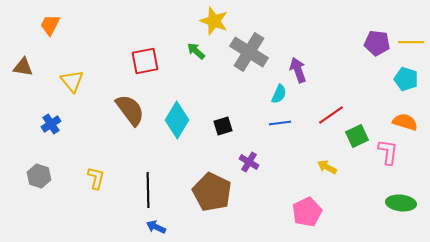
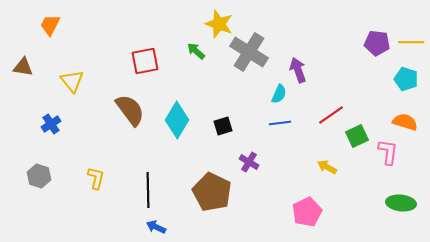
yellow star: moved 5 px right, 3 px down
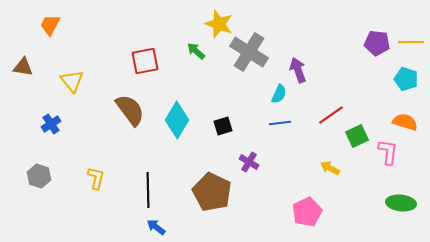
yellow arrow: moved 3 px right, 1 px down
blue arrow: rotated 12 degrees clockwise
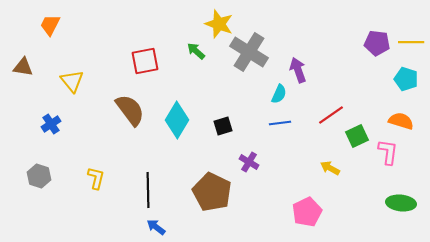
orange semicircle: moved 4 px left, 1 px up
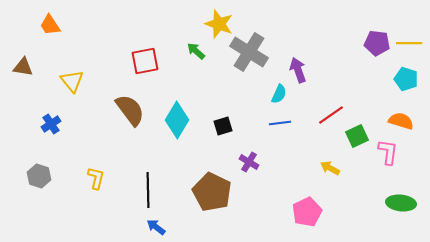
orange trapezoid: rotated 60 degrees counterclockwise
yellow line: moved 2 px left, 1 px down
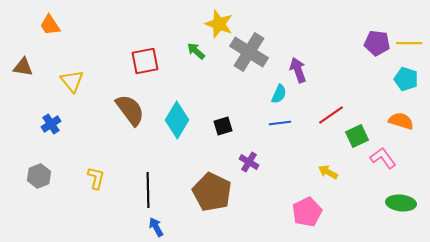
pink L-shape: moved 5 px left, 6 px down; rotated 44 degrees counterclockwise
yellow arrow: moved 2 px left, 4 px down
gray hexagon: rotated 20 degrees clockwise
blue arrow: rotated 24 degrees clockwise
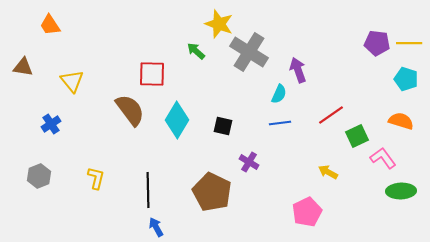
red square: moved 7 px right, 13 px down; rotated 12 degrees clockwise
black square: rotated 30 degrees clockwise
green ellipse: moved 12 px up; rotated 8 degrees counterclockwise
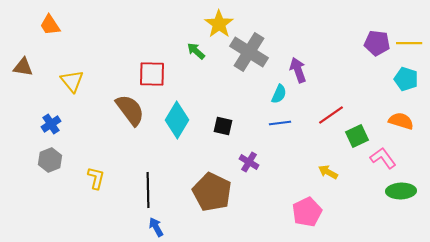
yellow star: rotated 16 degrees clockwise
gray hexagon: moved 11 px right, 16 px up
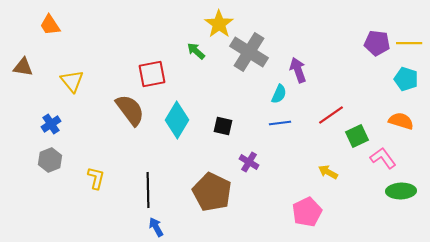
red square: rotated 12 degrees counterclockwise
